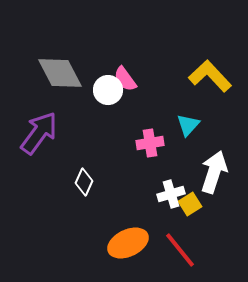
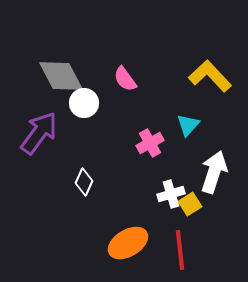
gray diamond: moved 1 px right, 3 px down
white circle: moved 24 px left, 13 px down
pink cross: rotated 20 degrees counterclockwise
orange ellipse: rotated 6 degrees counterclockwise
red line: rotated 33 degrees clockwise
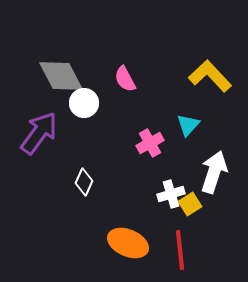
pink semicircle: rotated 8 degrees clockwise
orange ellipse: rotated 54 degrees clockwise
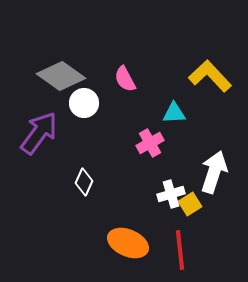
gray diamond: rotated 27 degrees counterclockwise
cyan triangle: moved 14 px left, 12 px up; rotated 45 degrees clockwise
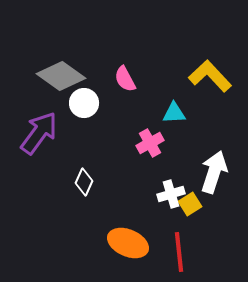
red line: moved 1 px left, 2 px down
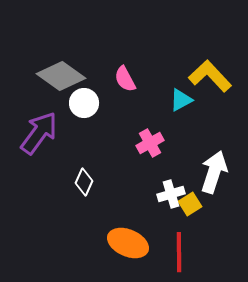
cyan triangle: moved 7 px right, 13 px up; rotated 25 degrees counterclockwise
red line: rotated 6 degrees clockwise
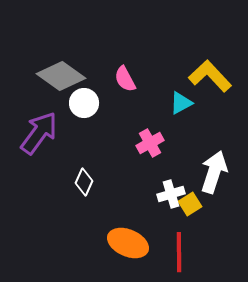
cyan triangle: moved 3 px down
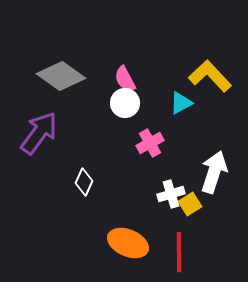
white circle: moved 41 px right
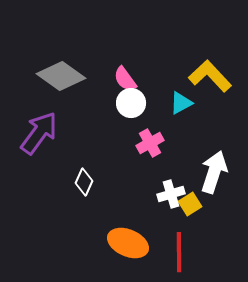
pink semicircle: rotated 8 degrees counterclockwise
white circle: moved 6 px right
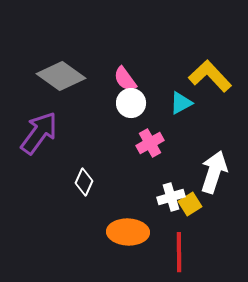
white cross: moved 3 px down
orange ellipse: moved 11 px up; rotated 21 degrees counterclockwise
